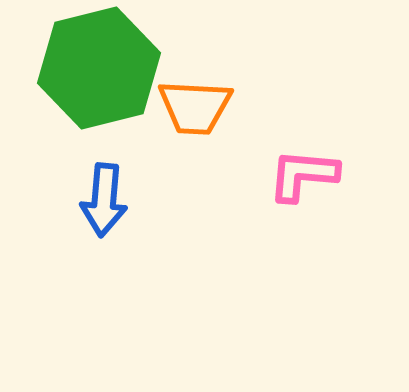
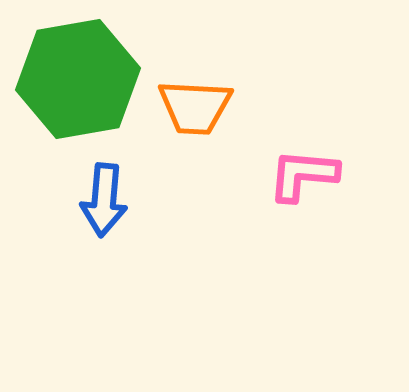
green hexagon: moved 21 px left, 11 px down; rotated 4 degrees clockwise
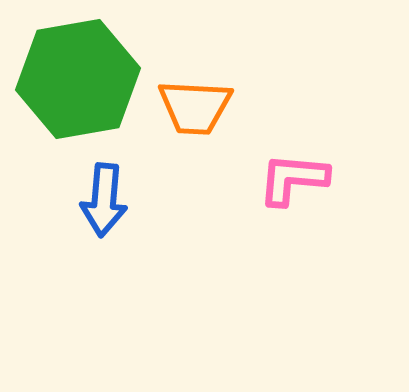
pink L-shape: moved 10 px left, 4 px down
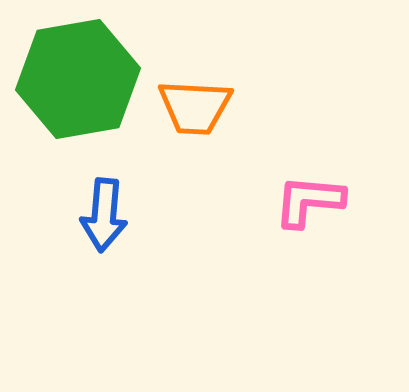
pink L-shape: moved 16 px right, 22 px down
blue arrow: moved 15 px down
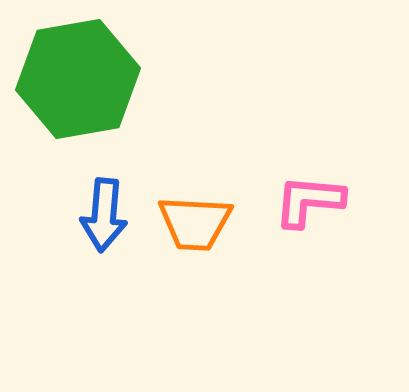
orange trapezoid: moved 116 px down
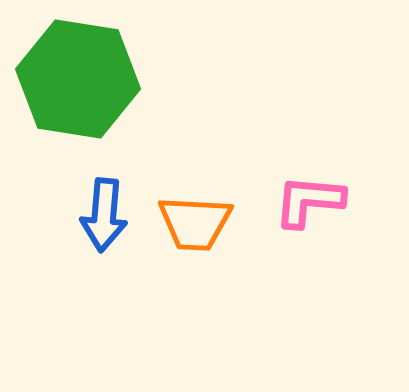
green hexagon: rotated 19 degrees clockwise
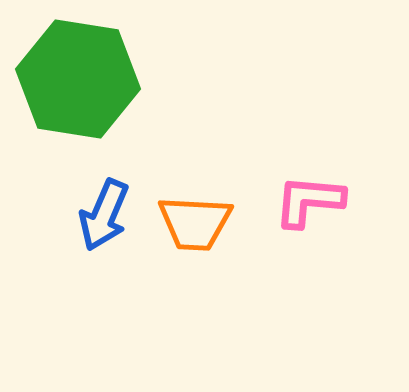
blue arrow: rotated 18 degrees clockwise
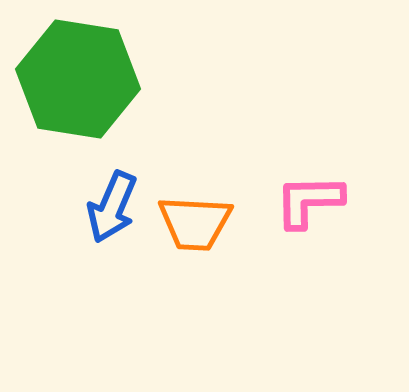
pink L-shape: rotated 6 degrees counterclockwise
blue arrow: moved 8 px right, 8 px up
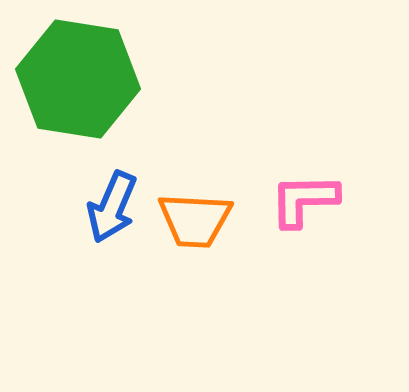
pink L-shape: moved 5 px left, 1 px up
orange trapezoid: moved 3 px up
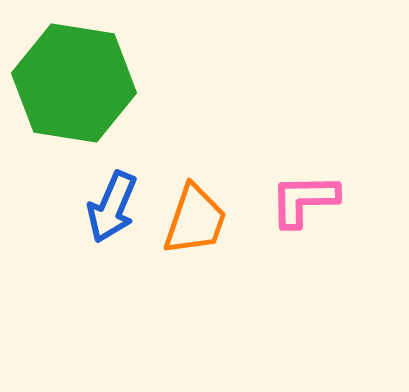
green hexagon: moved 4 px left, 4 px down
orange trapezoid: rotated 74 degrees counterclockwise
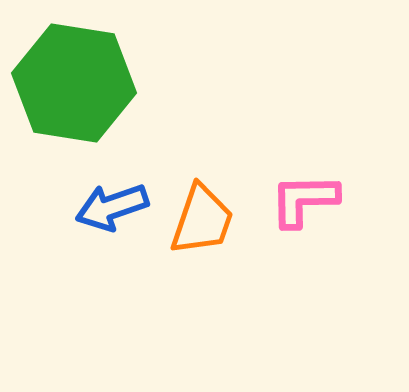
blue arrow: rotated 48 degrees clockwise
orange trapezoid: moved 7 px right
